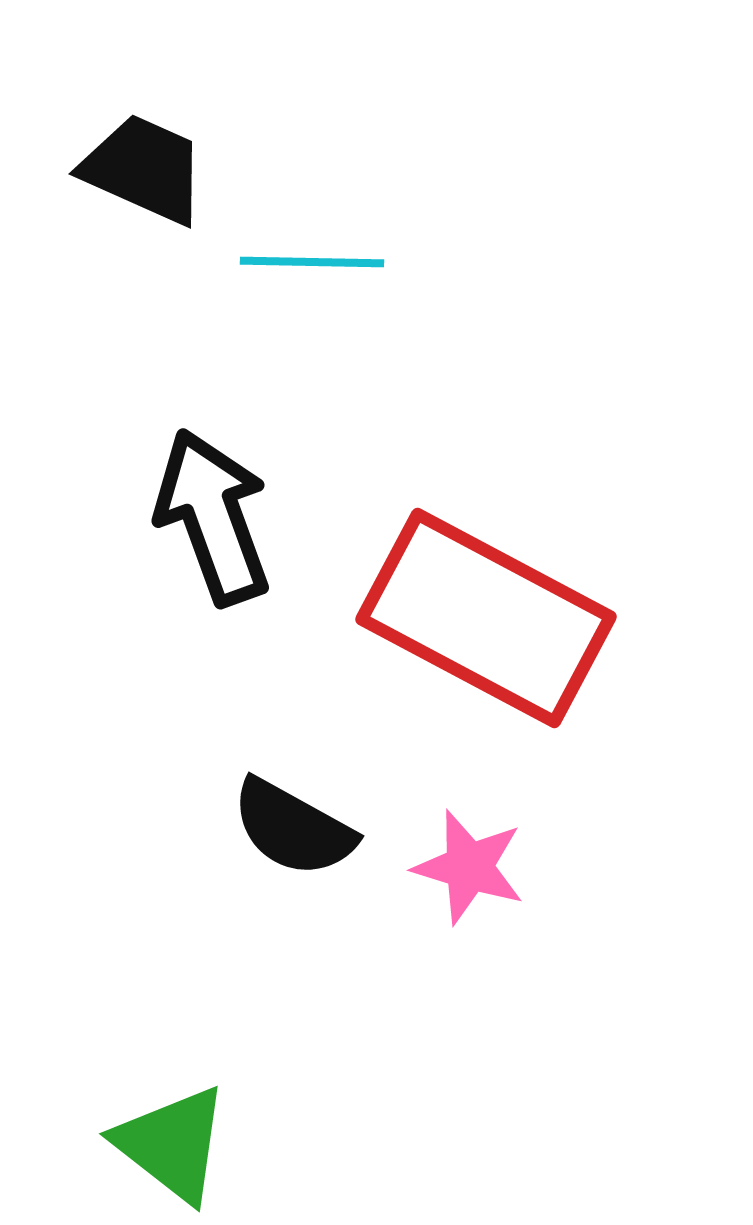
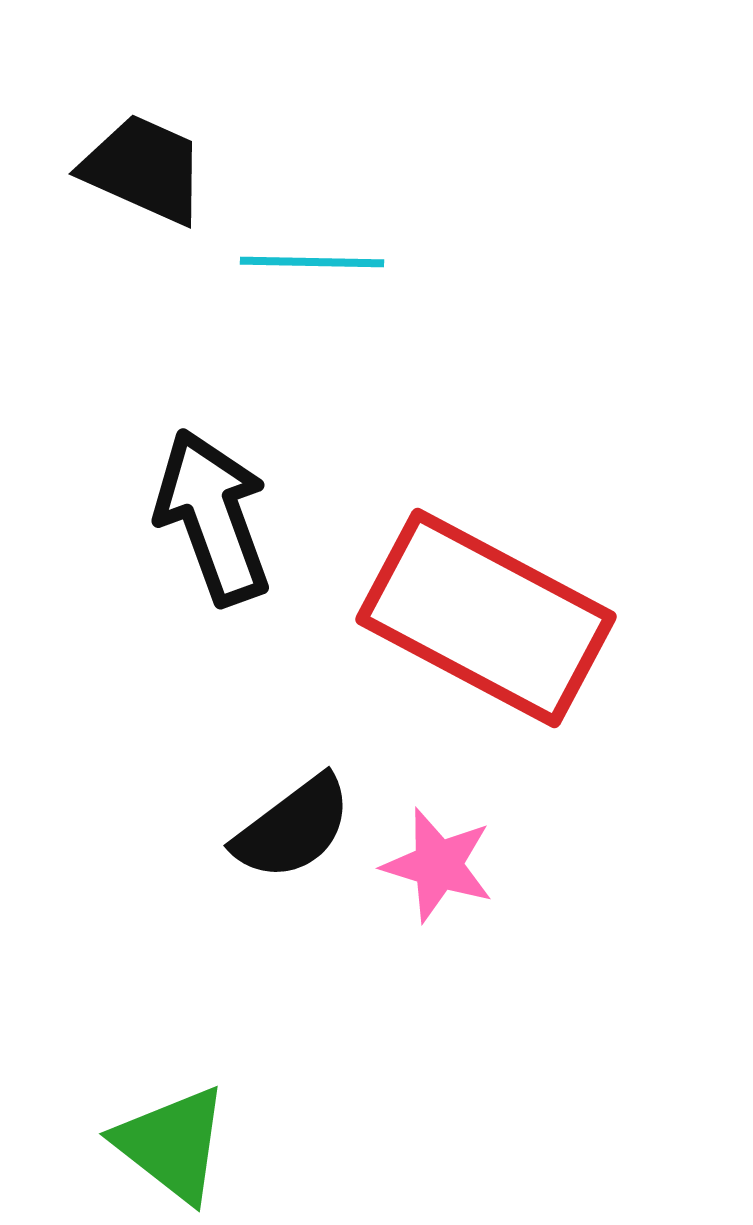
black semicircle: rotated 66 degrees counterclockwise
pink star: moved 31 px left, 2 px up
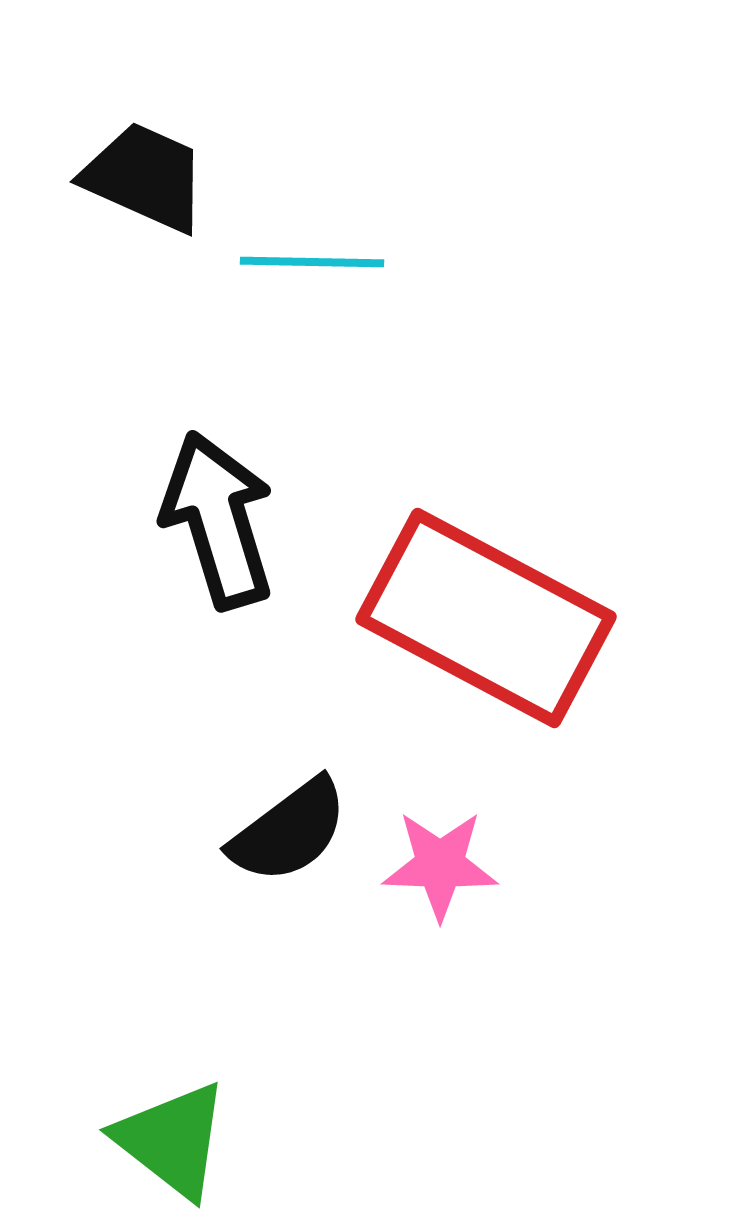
black trapezoid: moved 1 px right, 8 px down
black arrow: moved 5 px right, 3 px down; rotated 3 degrees clockwise
black semicircle: moved 4 px left, 3 px down
pink star: moved 2 px right; rotated 15 degrees counterclockwise
green triangle: moved 4 px up
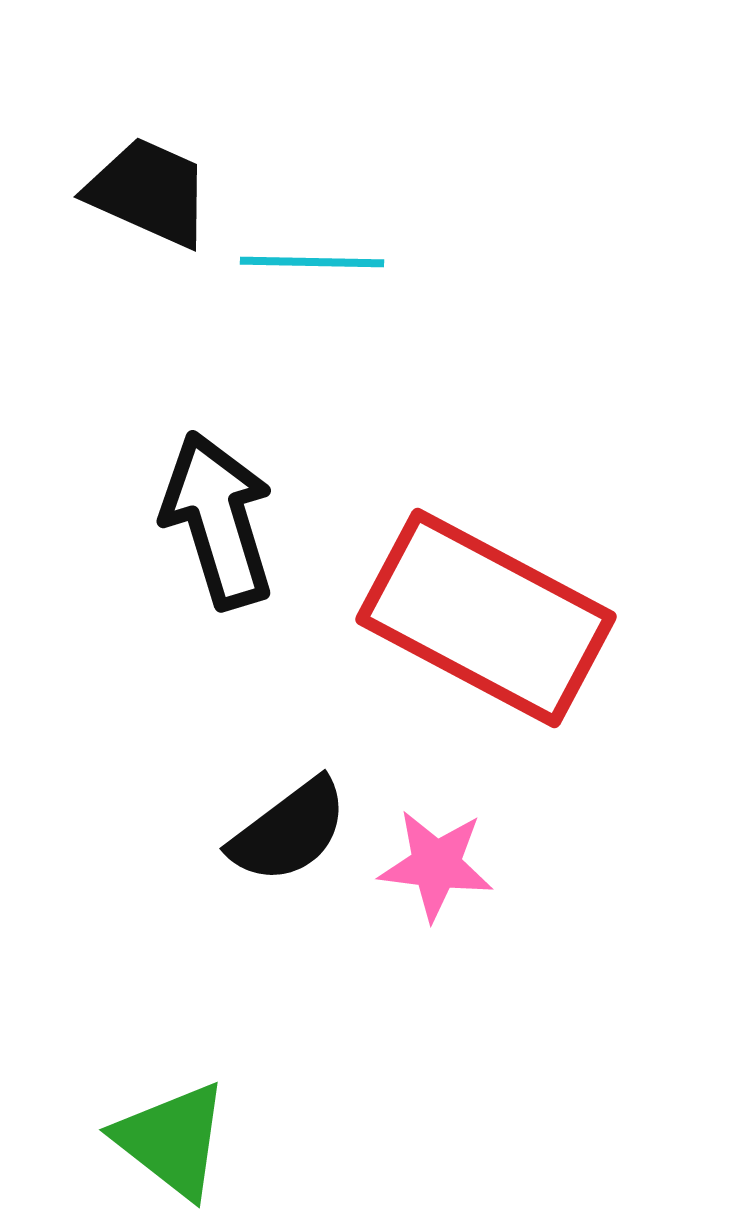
black trapezoid: moved 4 px right, 15 px down
pink star: moved 4 px left; rotated 5 degrees clockwise
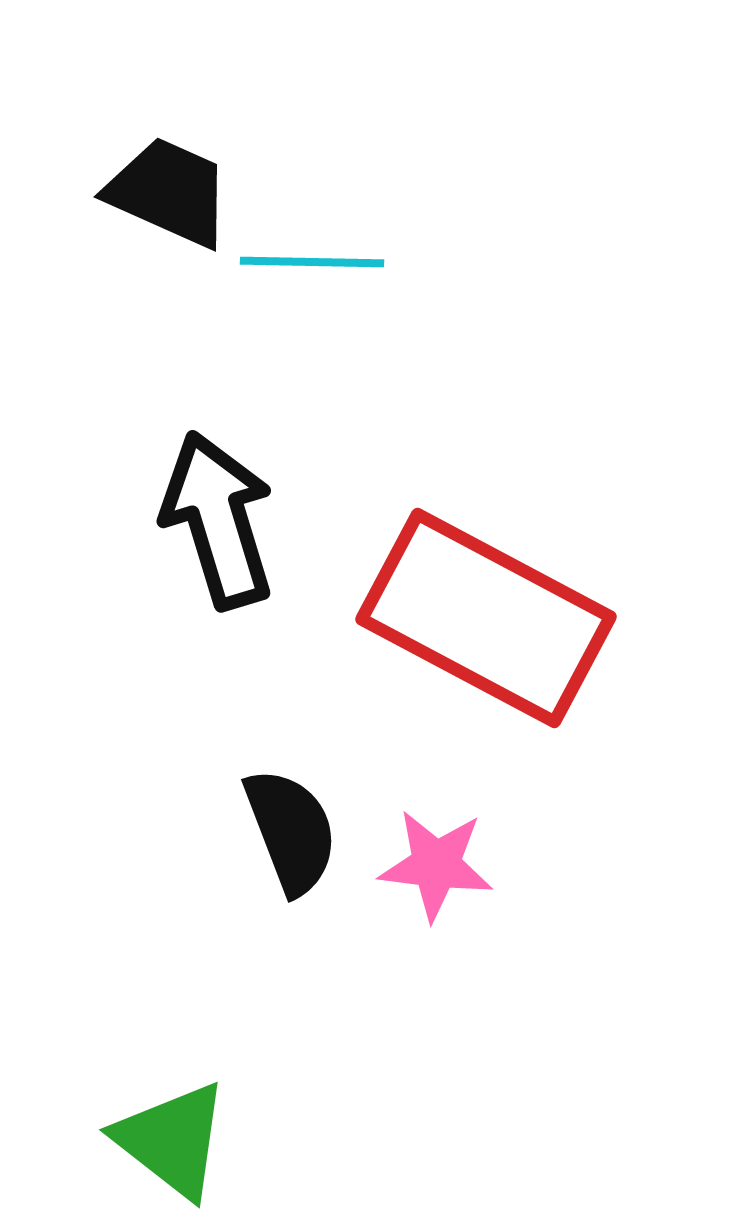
black trapezoid: moved 20 px right
black semicircle: moved 2 px right; rotated 74 degrees counterclockwise
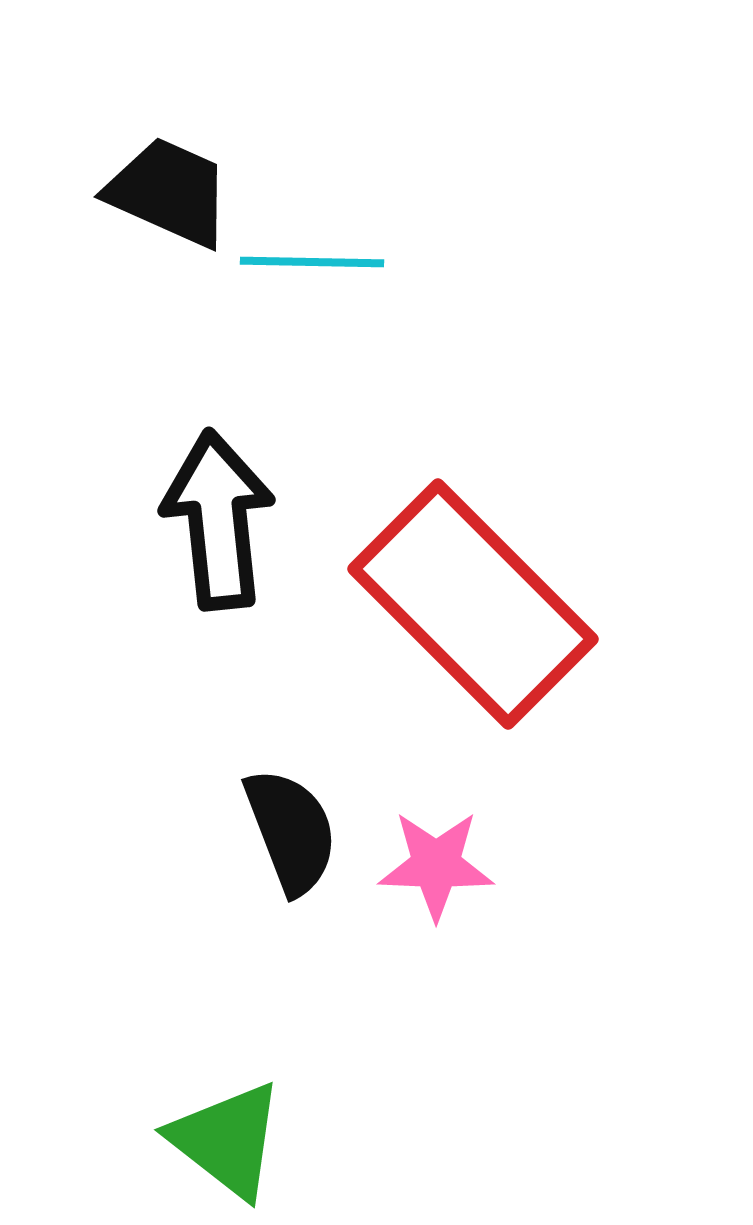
black arrow: rotated 11 degrees clockwise
red rectangle: moved 13 px left, 14 px up; rotated 17 degrees clockwise
pink star: rotated 5 degrees counterclockwise
green triangle: moved 55 px right
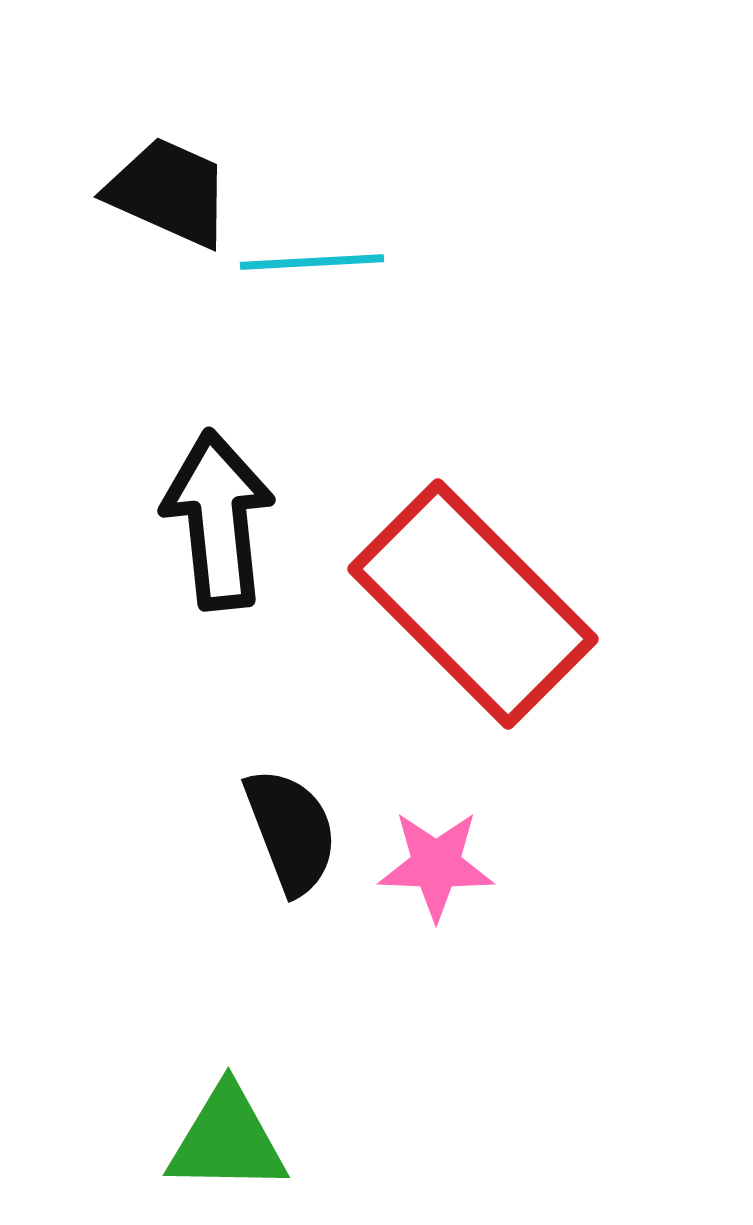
cyan line: rotated 4 degrees counterclockwise
green triangle: rotated 37 degrees counterclockwise
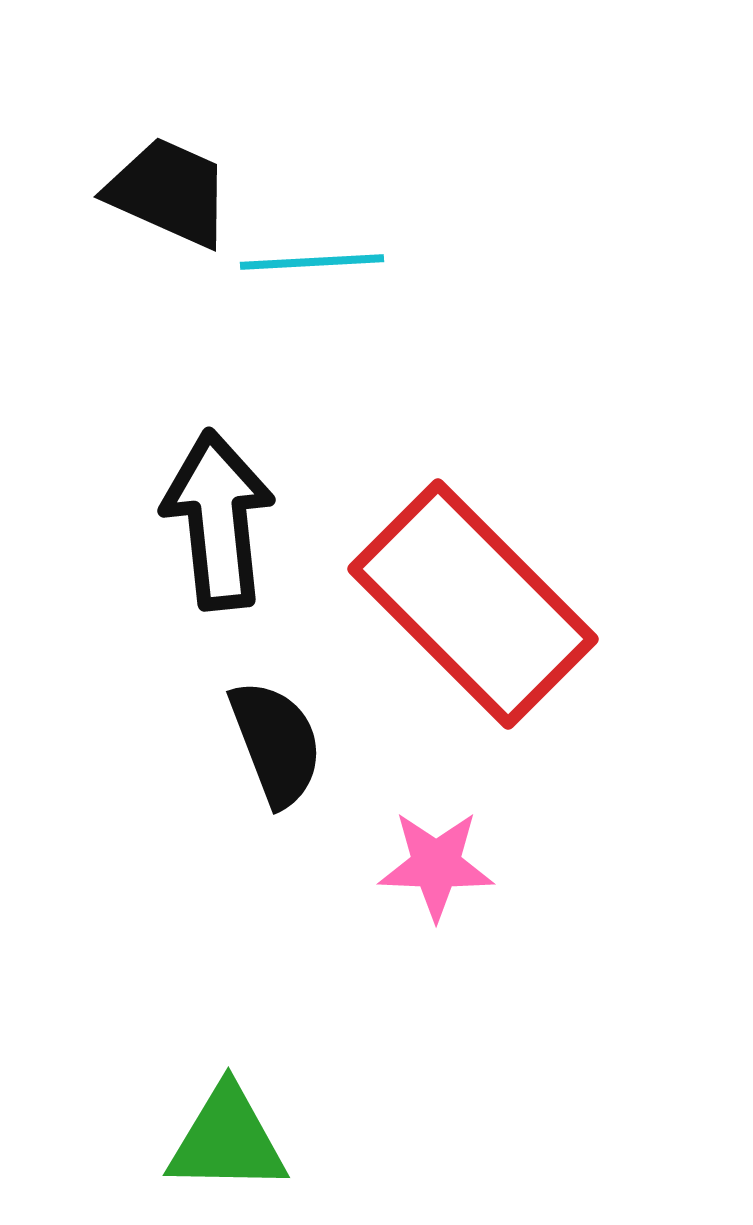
black semicircle: moved 15 px left, 88 px up
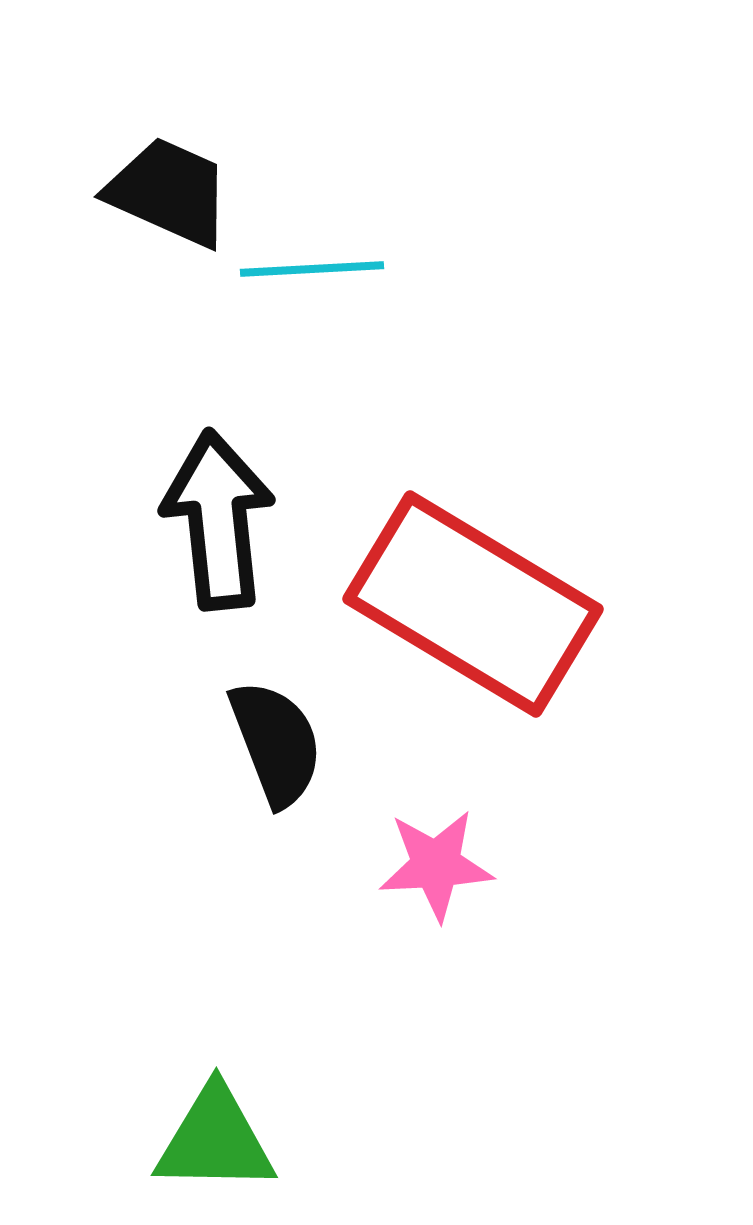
cyan line: moved 7 px down
red rectangle: rotated 14 degrees counterclockwise
pink star: rotated 5 degrees counterclockwise
green triangle: moved 12 px left
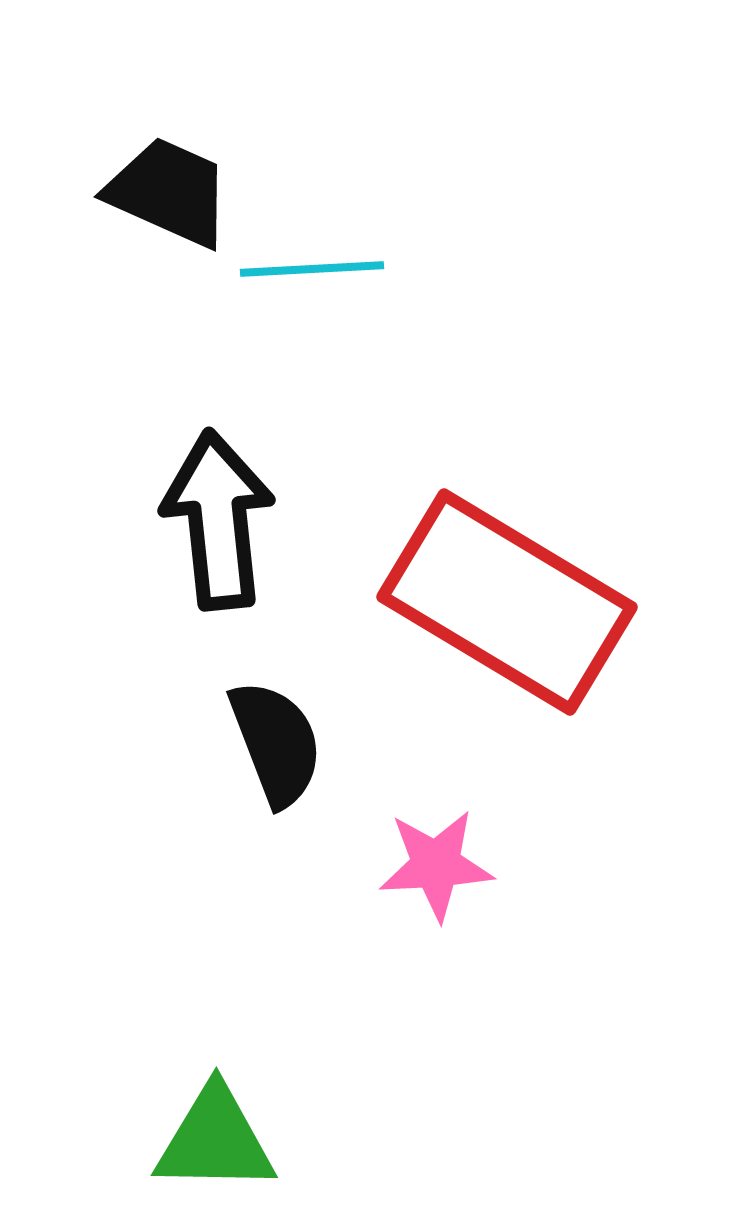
red rectangle: moved 34 px right, 2 px up
